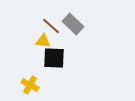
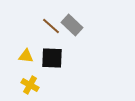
gray rectangle: moved 1 px left, 1 px down
yellow triangle: moved 17 px left, 15 px down
black square: moved 2 px left
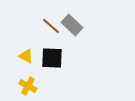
yellow triangle: rotated 21 degrees clockwise
yellow cross: moved 2 px left, 1 px down
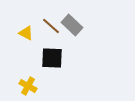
yellow triangle: moved 23 px up
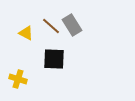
gray rectangle: rotated 15 degrees clockwise
black square: moved 2 px right, 1 px down
yellow cross: moved 10 px left, 7 px up; rotated 12 degrees counterclockwise
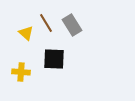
brown line: moved 5 px left, 3 px up; rotated 18 degrees clockwise
yellow triangle: rotated 14 degrees clockwise
yellow cross: moved 3 px right, 7 px up; rotated 12 degrees counterclockwise
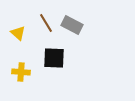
gray rectangle: rotated 30 degrees counterclockwise
yellow triangle: moved 8 px left
black square: moved 1 px up
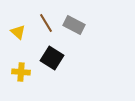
gray rectangle: moved 2 px right
yellow triangle: moved 1 px up
black square: moved 2 px left; rotated 30 degrees clockwise
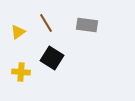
gray rectangle: moved 13 px right; rotated 20 degrees counterclockwise
yellow triangle: rotated 42 degrees clockwise
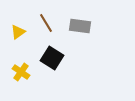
gray rectangle: moved 7 px left, 1 px down
yellow cross: rotated 30 degrees clockwise
